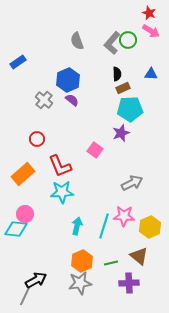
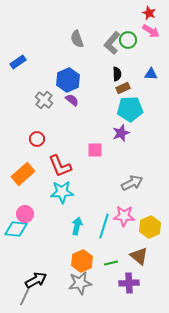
gray semicircle: moved 2 px up
pink square: rotated 35 degrees counterclockwise
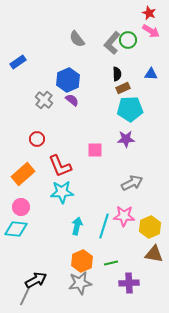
gray semicircle: rotated 18 degrees counterclockwise
purple star: moved 5 px right, 6 px down; rotated 18 degrees clockwise
pink circle: moved 4 px left, 7 px up
brown triangle: moved 15 px right, 2 px up; rotated 30 degrees counterclockwise
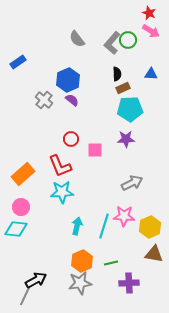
red circle: moved 34 px right
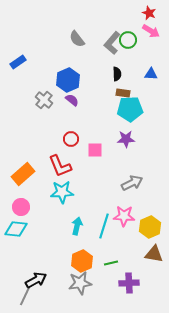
brown rectangle: moved 5 px down; rotated 32 degrees clockwise
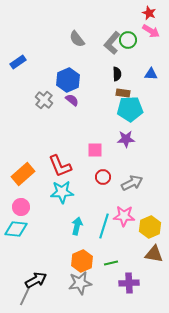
red circle: moved 32 px right, 38 px down
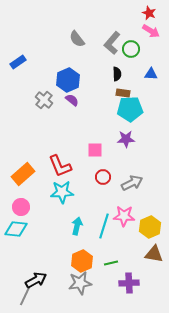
green circle: moved 3 px right, 9 px down
